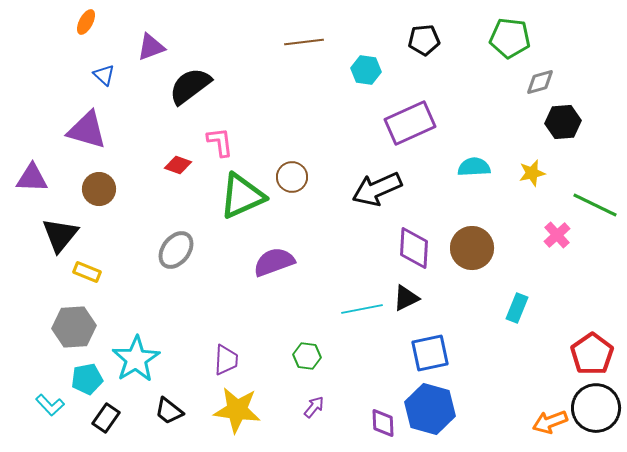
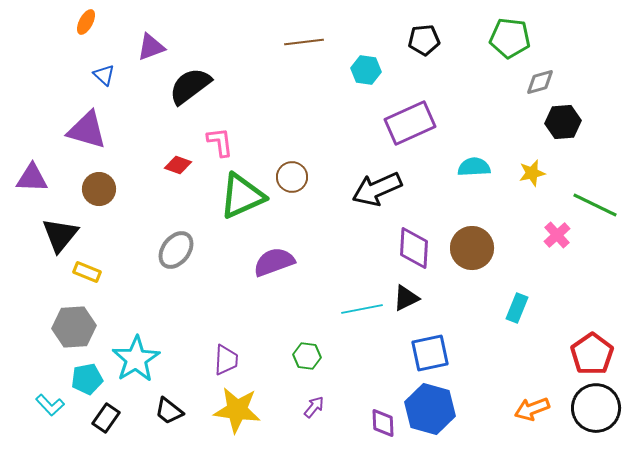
orange arrow at (550, 422): moved 18 px left, 13 px up
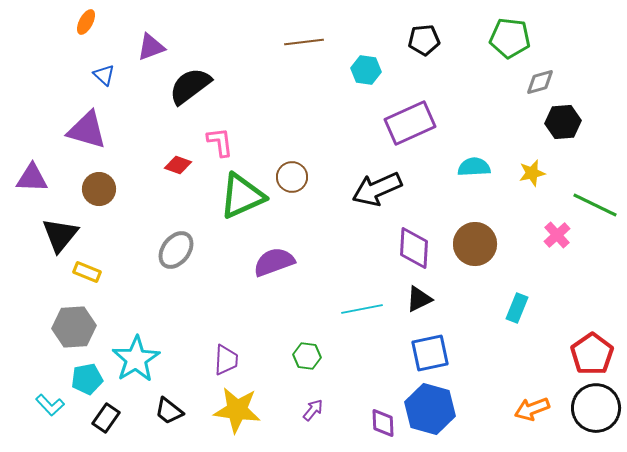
brown circle at (472, 248): moved 3 px right, 4 px up
black triangle at (406, 298): moved 13 px right, 1 px down
purple arrow at (314, 407): moved 1 px left, 3 px down
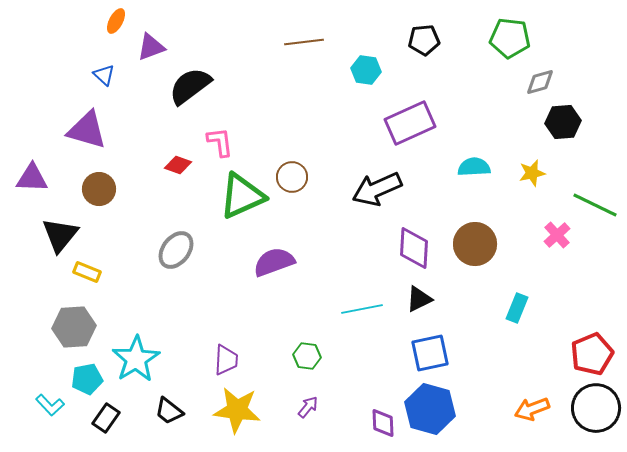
orange ellipse at (86, 22): moved 30 px right, 1 px up
red pentagon at (592, 354): rotated 12 degrees clockwise
purple arrow at (313, 410): moved 5 px left, 3 px up
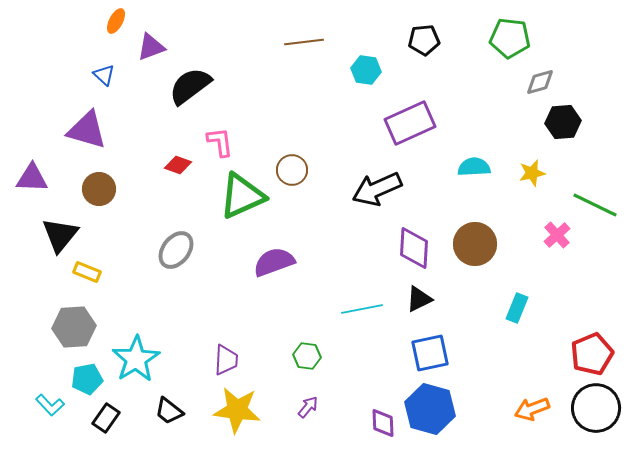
brown circle at (292, 177): moved 7 px up
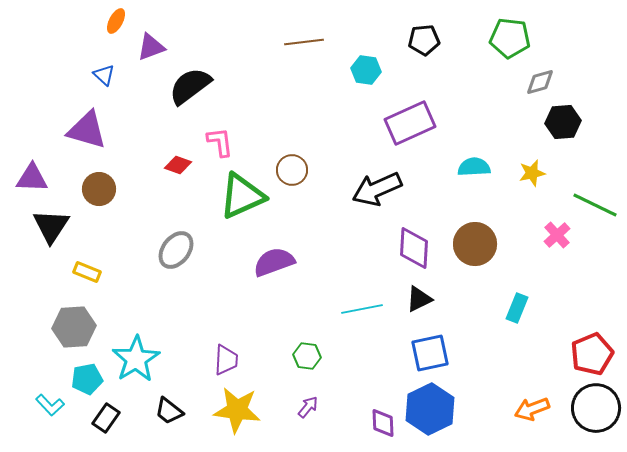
black triangle at (60, 235): moved 9 px left, 9 px up; rotated 6 degrees counterclockwise
blue hexagon at (430, 409): rotated 18 degrees clockwise
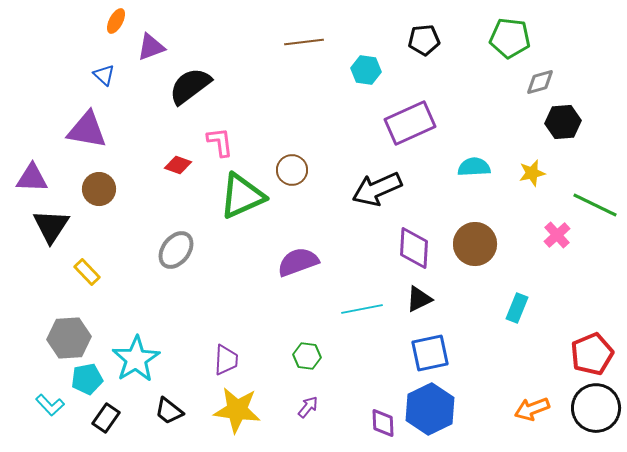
purple triangle at (87, 130): rotated 6 degrees counterclockwise
purple semicircle at (274, 262): moved 24 px right
yellow rectangle at (87, 272): rotated 24 degrees clockwise
gray hexagon at (74, 327): moved 5 px left, 11 px down
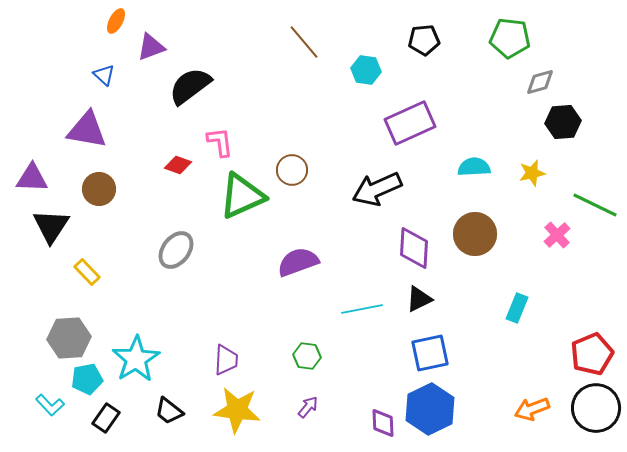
brown line at (304, 42): rotated 57 degrees clockwise
brown circle at (475, 244): moved 10 px up
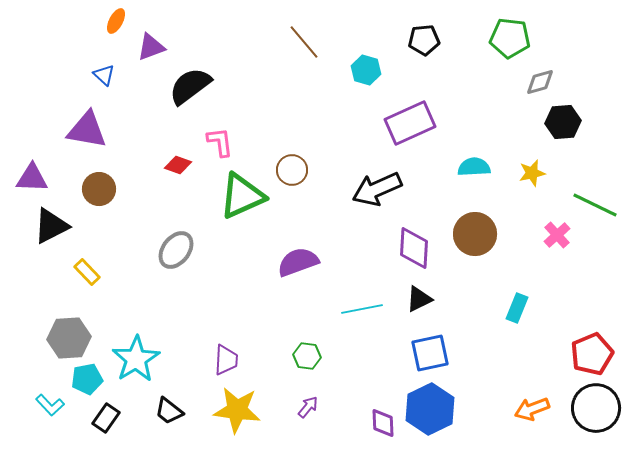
cyan hexagon at (366, 70): rotated 8 degrees clockwise
black triangle at (51, 226): rotated 30 degrees clockwise
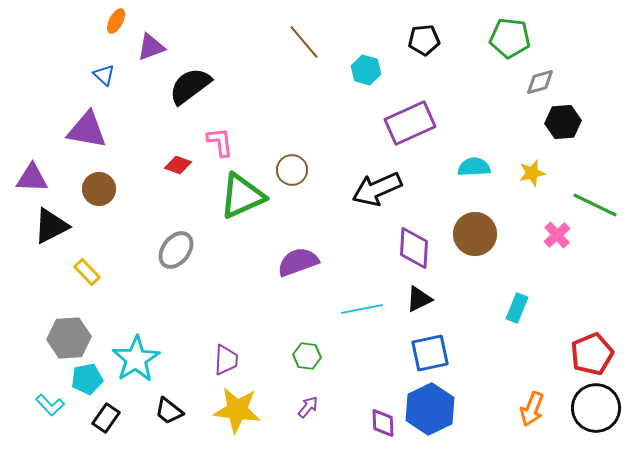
orange arrow at (532, 409): rotated 48 degrees counterclockwise
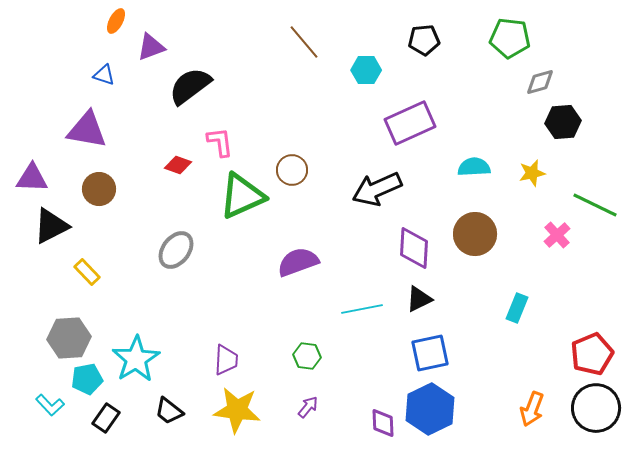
cyan hexagon at (366, 70): rotated 16 degrees counterclockwise
blue triangle at (104, 75): rotated 25 degrees counterclockwise
